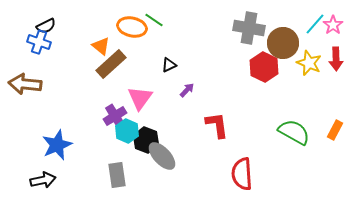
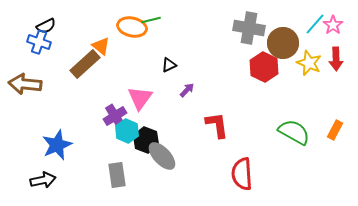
green line: moved 3 px left; rotated 48 degrees counterclockwise
brown rectangle: moved 26 px left
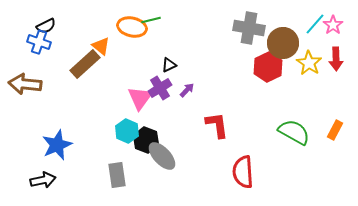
yellow star: rotated 10 degrees clockwise
red hexagon: moved 4 px right; rotated 8 degrees clockwise
purple cross: moved 45 px right, 28 px up
red semicircle: moved 1 px right, 2 px up
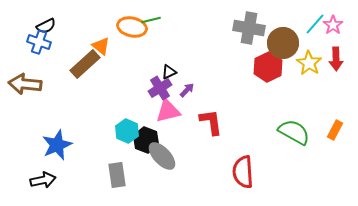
black triangle: moved 7 px down
pink triangle: moved 28 px right, 13 px down; rotated 40 degrees clockwise
red L-shape: moved 6 px left, 3 px up
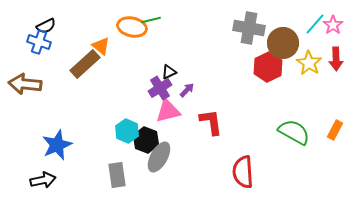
gray ellipse: moved 3 px left, 1 px down; rotated 72 degrees clockwise
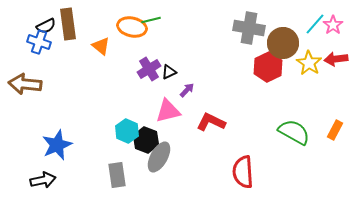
red arrow: rotated 85 degrees clockwise
brown rectangle: moved 17 px left, 40 px up; rotated 56 degrees counterclockwise
purple cross: moved 11 px left, 19 px up
red L-shape: rotated 56 degrees counterclockwise
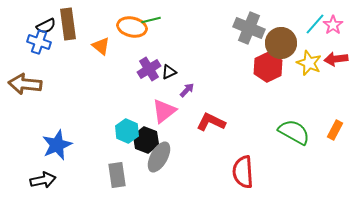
gray cross: rotated 12 degrees clockwise
brown circle: moved 2 px left
yellow star: rotated 10 degrees counterclockwise
pink triangle: moved 4 px left; rotated 24 degrees counterclockwise
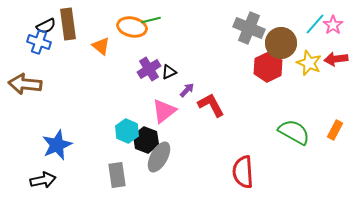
red L-shape: moved 17 px up; rotated 36 degrees clockwise
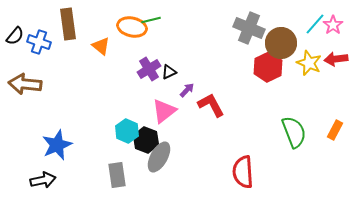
black semicircle: moved 31 px left, 10 px down; rotated 24 degrees counterclockwise
green semicircle: rotated 40 degrees clockwise
